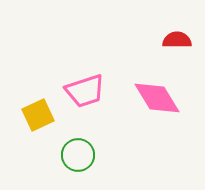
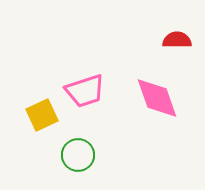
pink diamond: rotated 12 degrees clockwise
yellow square: moved 4 px right
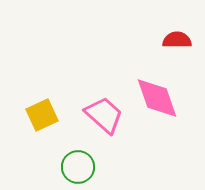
pink trapezoid: moved 19 px right, 24 px down; rotated 120 degrees counterclockwise
green circle: moved 12 px down
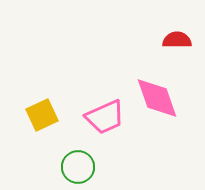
pink trapezoid: moved 1 px right, 2 px down; rotated 114 degrees clockwise
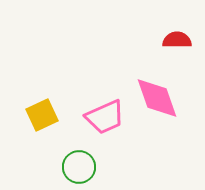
green circle: moved 1 px right
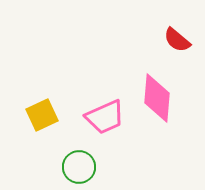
red semicircle: rotated 140 degrees counterclockwise
pink diamond: rotated 24 degrees clockwise
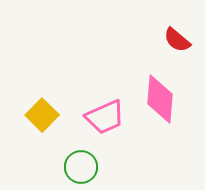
pink diamond: moved 3 px right, 1 px down
yellow square: rotated 20 degrees counterclockwise
green circle: moved 2 px right
